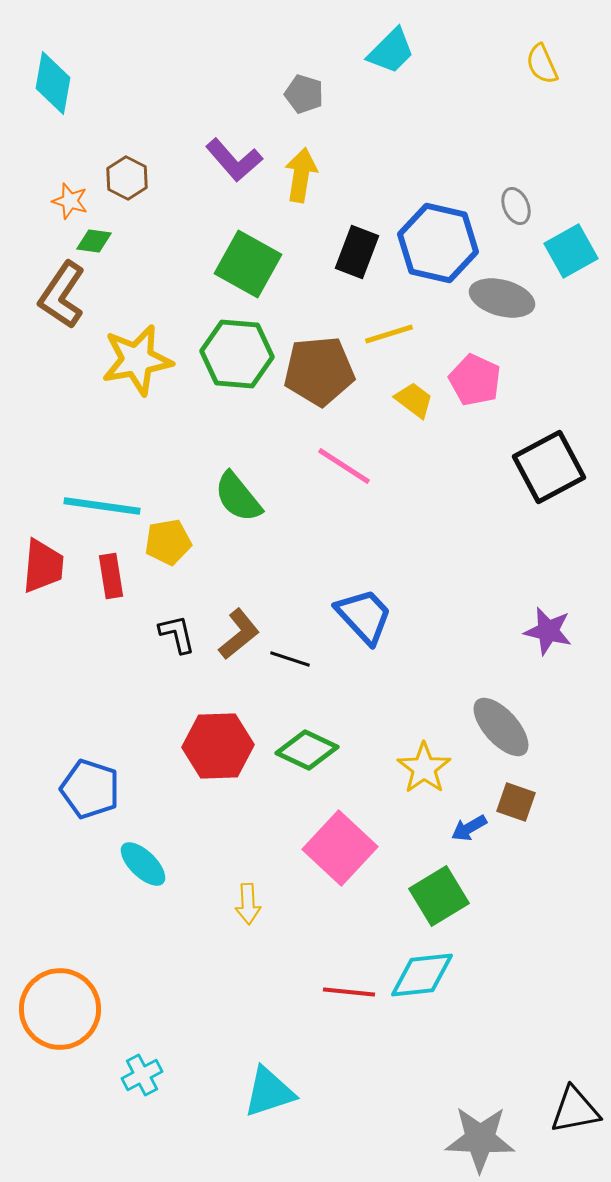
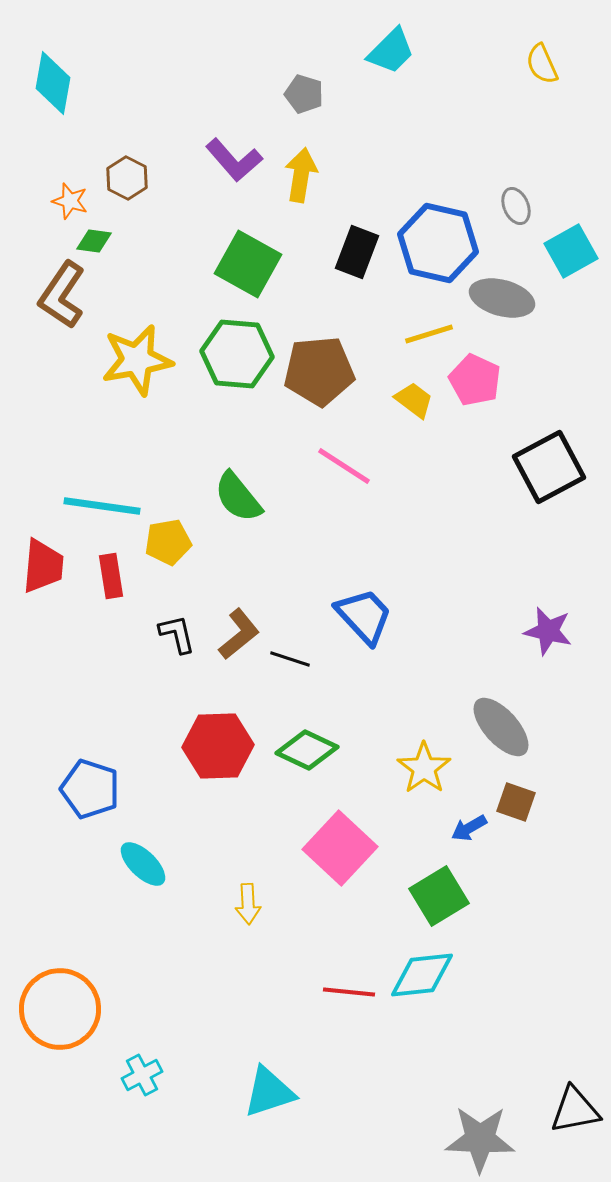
yellow line at (389, 334): moved 40 px right
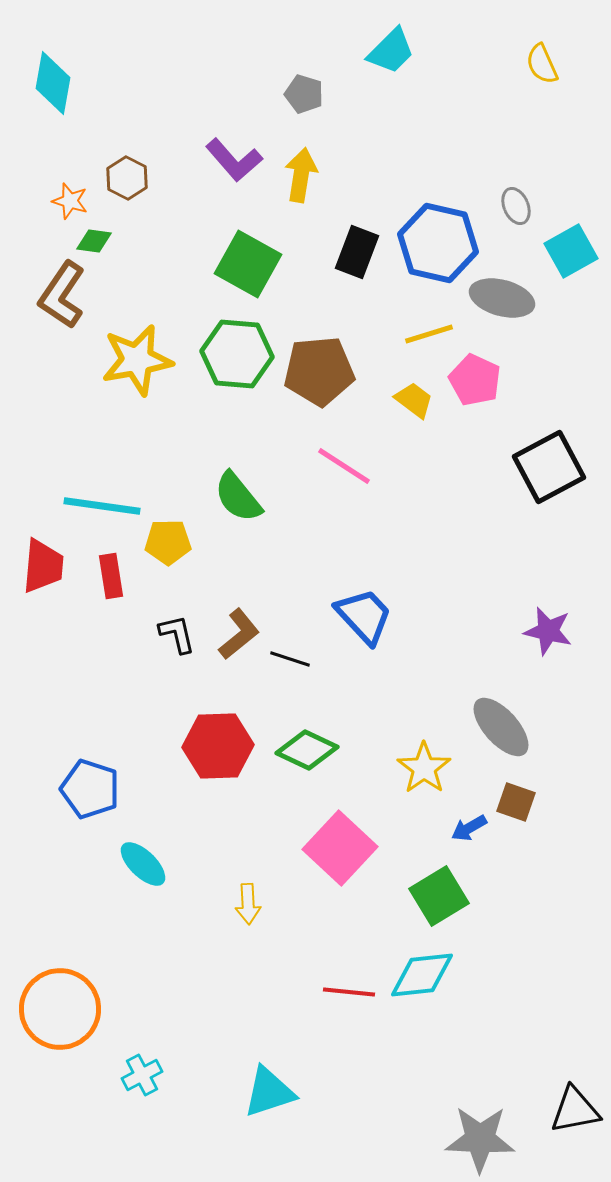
yellow pentagon at (168, 542): rotated 9 degrees clockwise
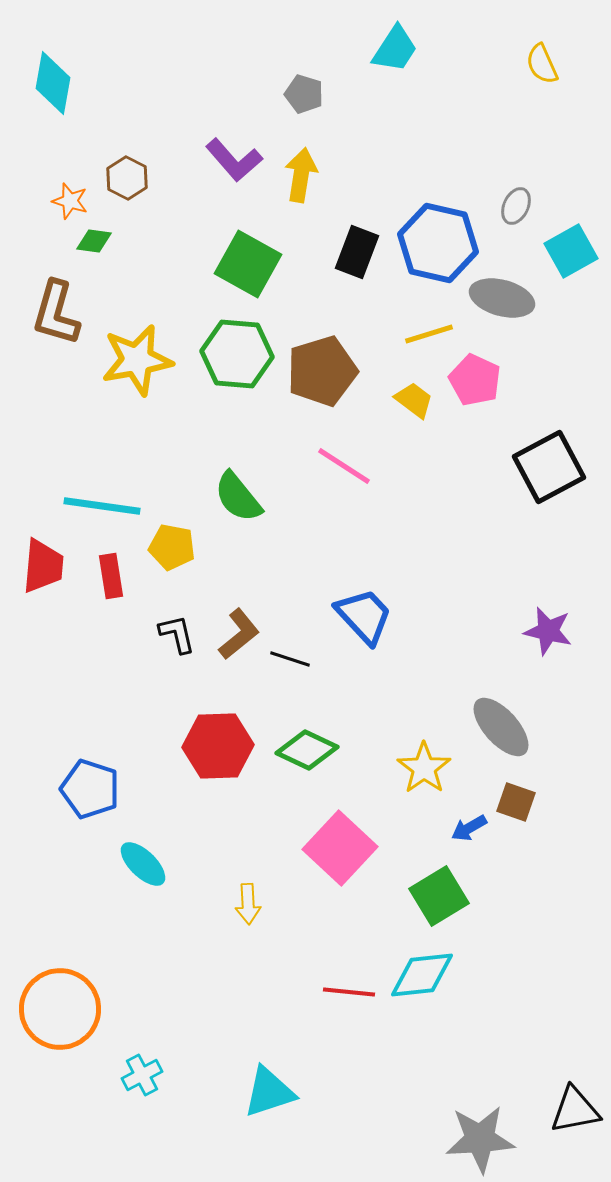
cyan trapezoid at (391, 51): moved 4 px right, 2 px up; rotated 12 degrees counterclockwise
gray ellipse at (516, 206): rotated 48 degrees clockwise
brown L-shape at (62, 295): moved 6 px left, 18 px down; rotated 18 degrees counterclockwise
brown pentagon at (319, 371): moved 3 px right; rotated 12 degrees counterclockwise
yellow pentagon at (168, 542): moved 4 px right, 5 px down; rotated 12 degrees clockwise
gray star at (480, 1139): rotated 6 degrees counterclockwise
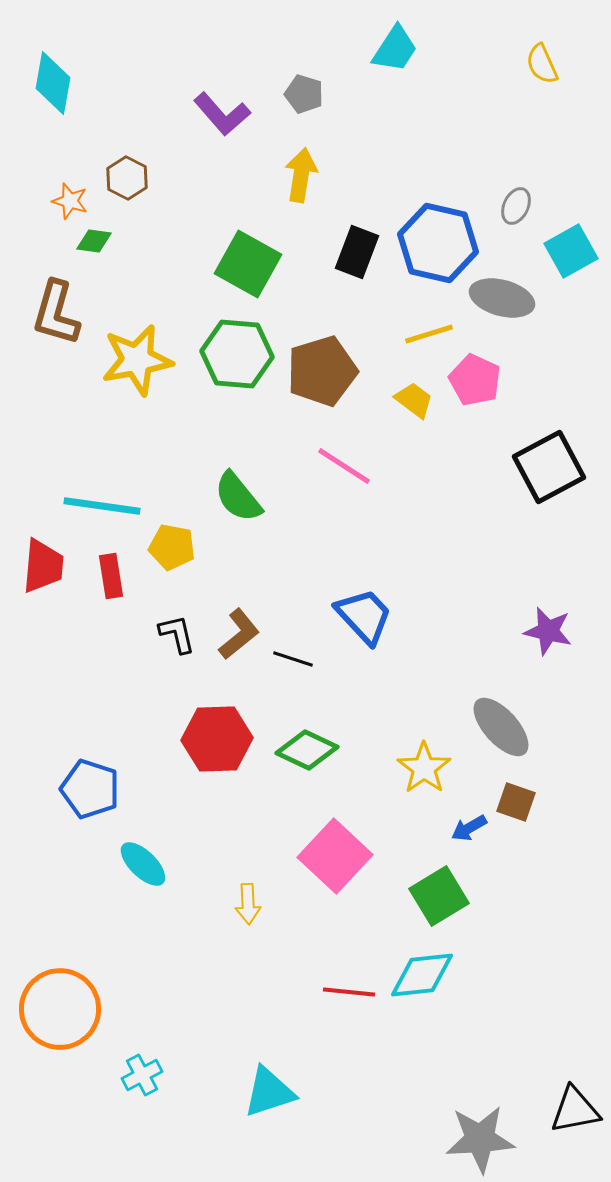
purple L-shape at (234, 160): moved 12 px left, 46 px up
black line at (290, 659): moved 3 px right
red hexagon at (218, 746): moved 1 px left, 7 px up
pink square at (340, 848): moved 5 px left, 8 px down
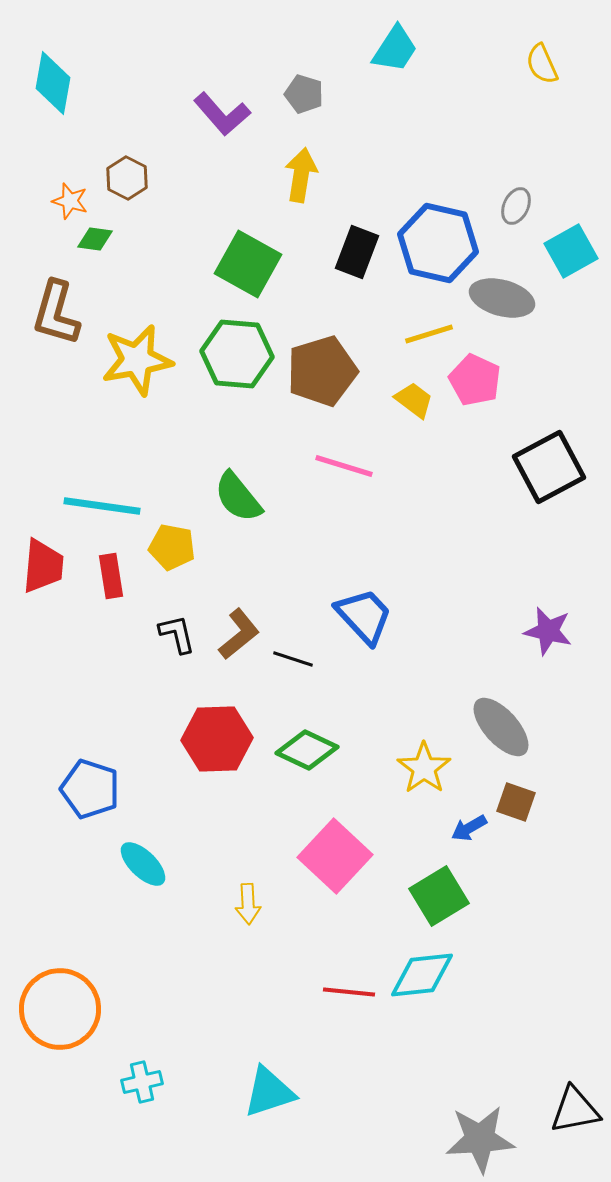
green diamond at (94, 241): moved 1 px right, 2 px up
pink line at (344, 466): rotated 16 degrees counterclockwise
cyan cross at (142, 1075): moved 7 px down; rotated 15 degrees clockwise
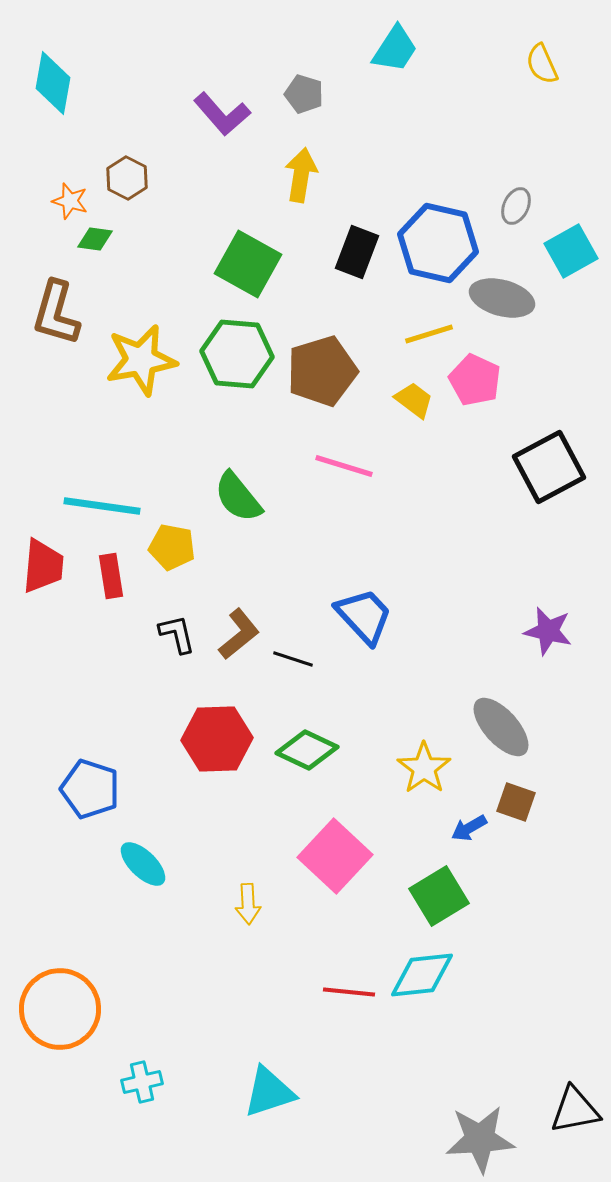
yellow star at (137, 360): moved 4 px right
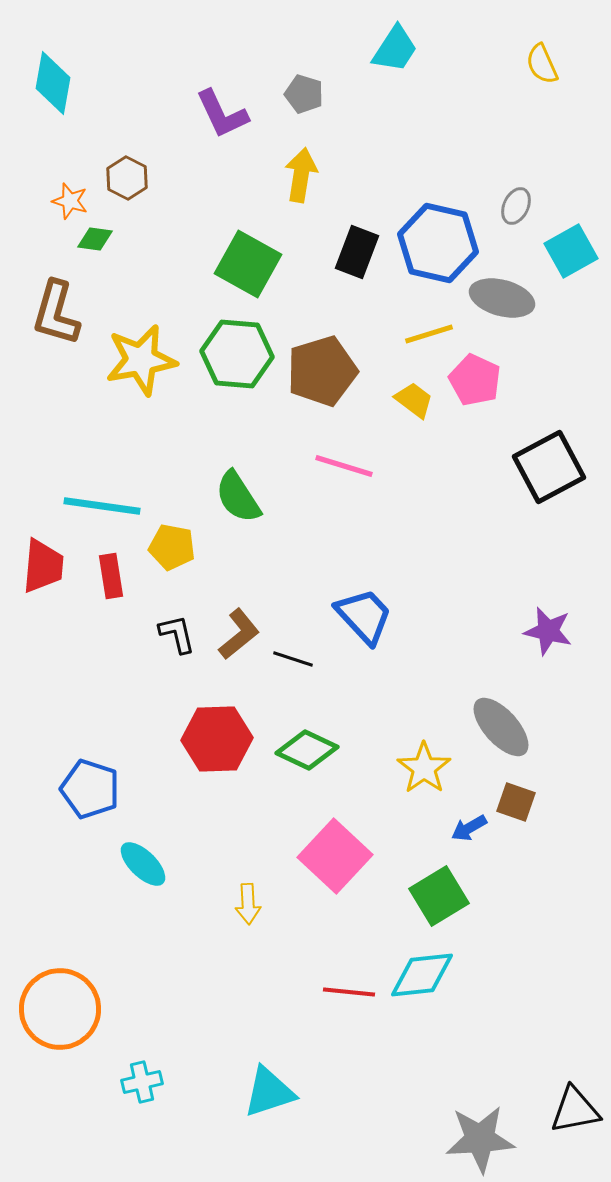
purple L-shape at (222, 114): rotated 16 degrees clockwise
green semicircle at (238, 497): rotated 6 degrees clockwise
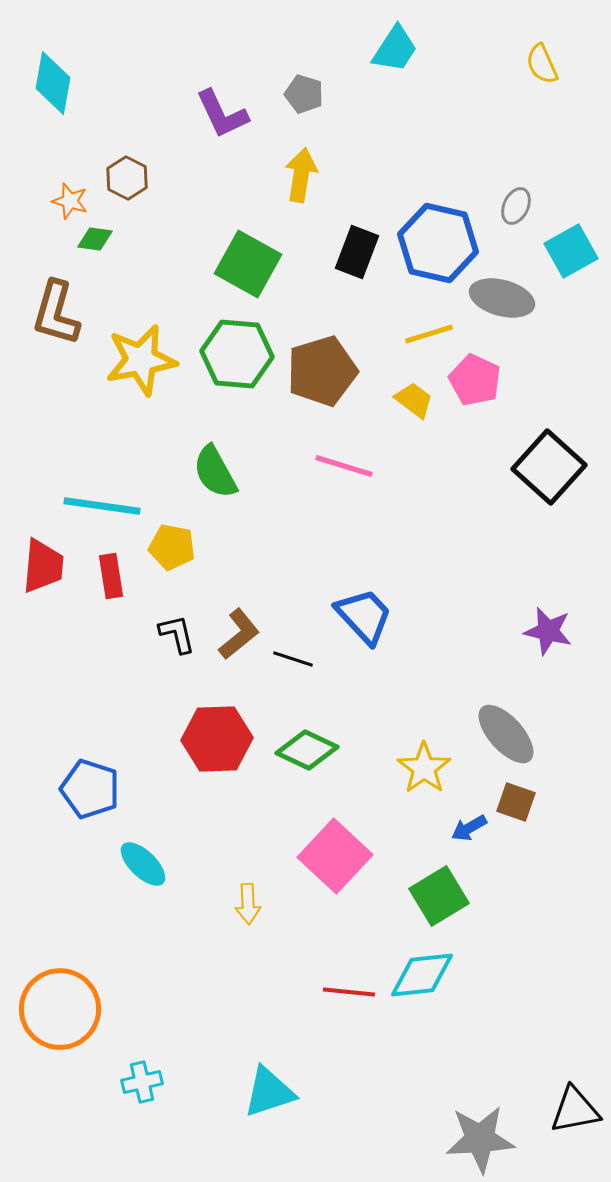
black square at (549, 467): rotated 20 degrees counterclockwise
green semicircle at (238, 497): moved 23 px left, 25 px up; rotated 4 degrees clockwise
gray ellipse at (501, 727): moved 5 px right, 7 px down
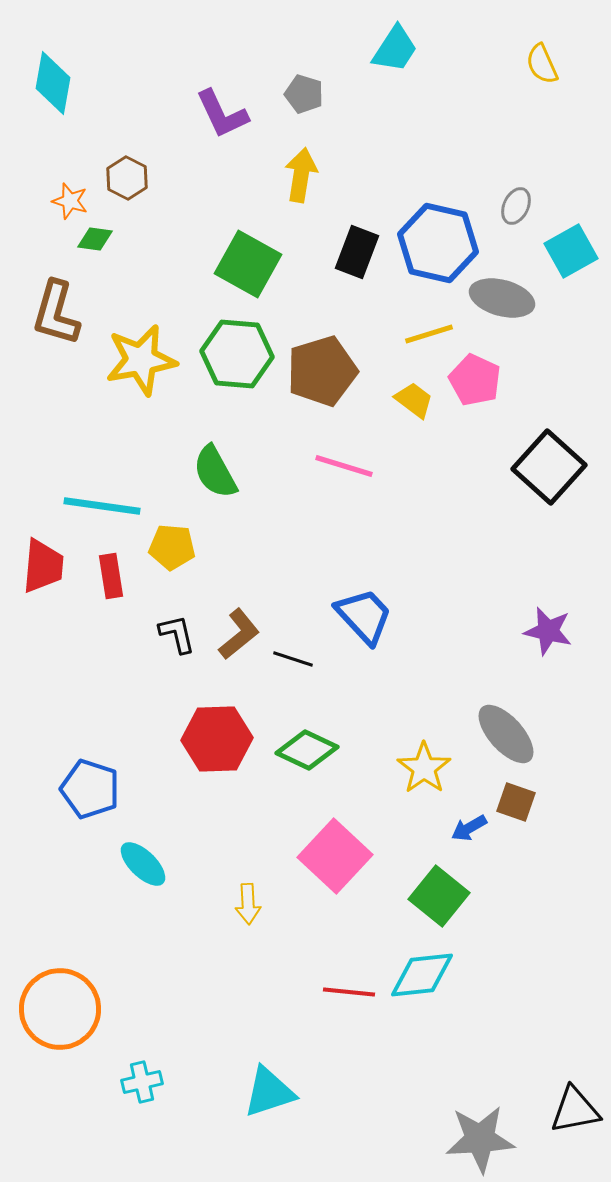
yellow pentagon at (172, 547): rotated 6 degrees counterclockwise
green square at (439, 896): rotated 20 degrees counterclockwise
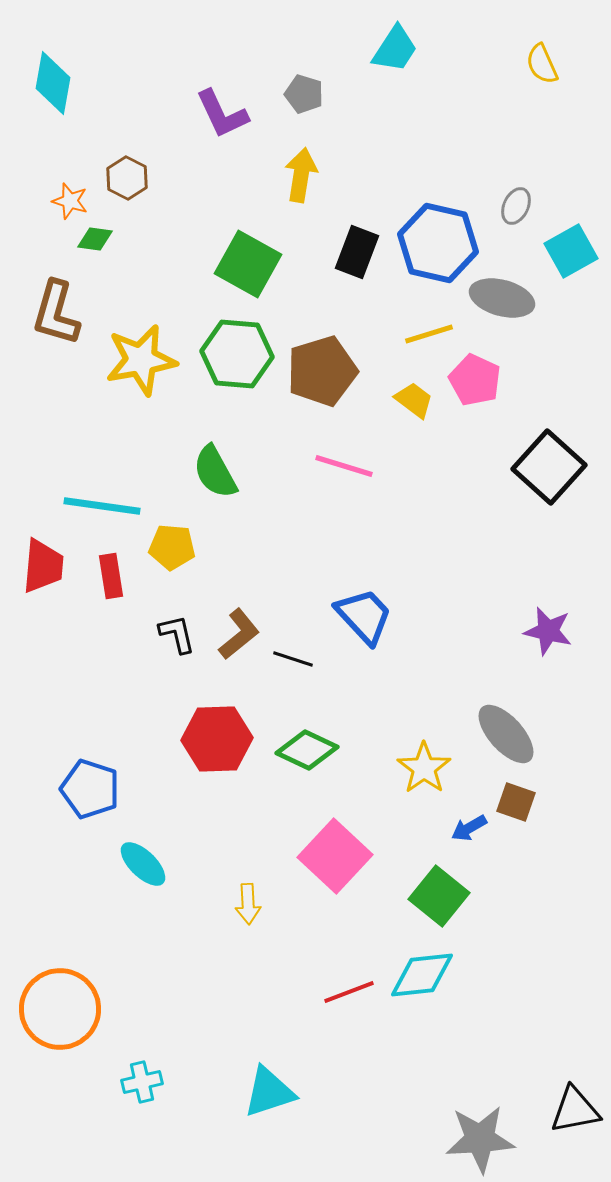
red line at (349, 992): rotated 27 degrees counterclockwise
